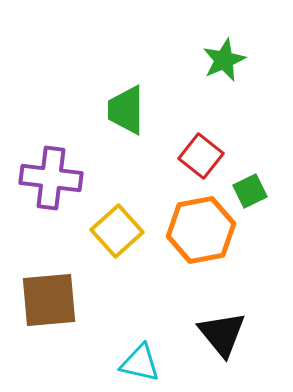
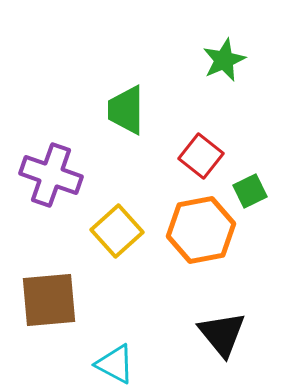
purple cross: moved 3 px up; rotated 12 degrees clockwise
cyan triangle: moved 25 px left, 1 px down; rotated 15 degrees clockwise
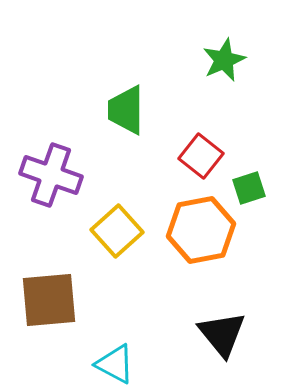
green square: moved 1 px left, 3 px up; rotated 8 degrees clockwise
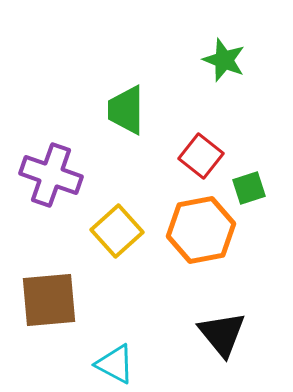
green star: rotated 27 degrees counterclockwise
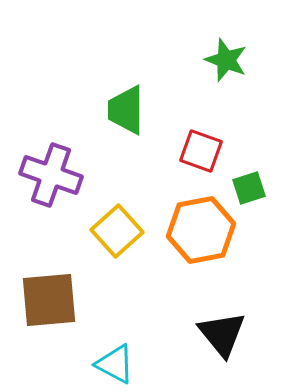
green star: moved 2 px right
red square: moved 5 px up; rotated 18 degrees counterclockwise
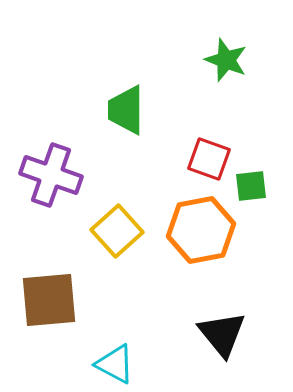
red square: moved 8 px right, 8 px down
green square: moved 2 px right, 2 px up; rotated 12 degrees clockwise
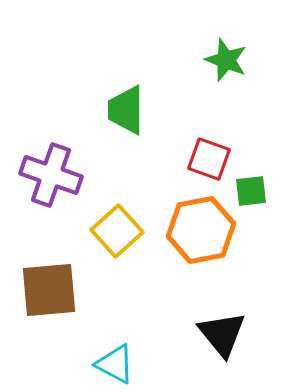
green square: moved 5 px down
brown square: moved 10 px up
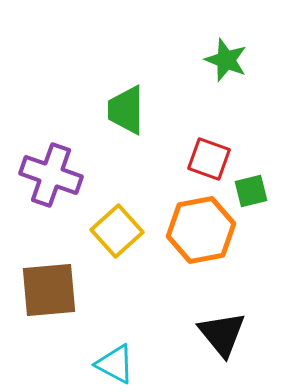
green square: rotated 8 degrees counterclockwise
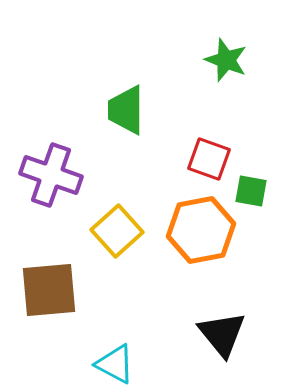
green square: rotated 24 degrees clockwise
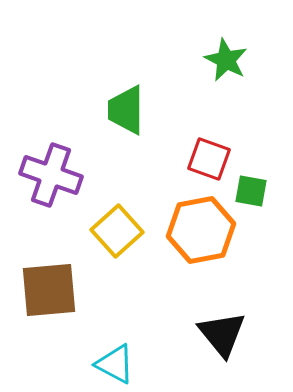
green star: rotated 6 degrees clockwise
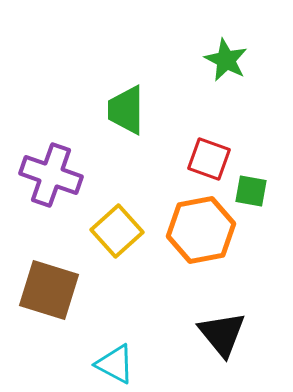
brown square: rotated 22 degrees clockwise
